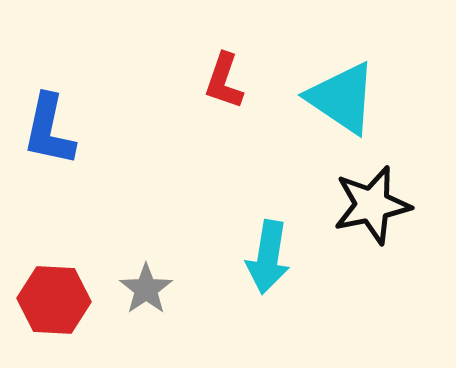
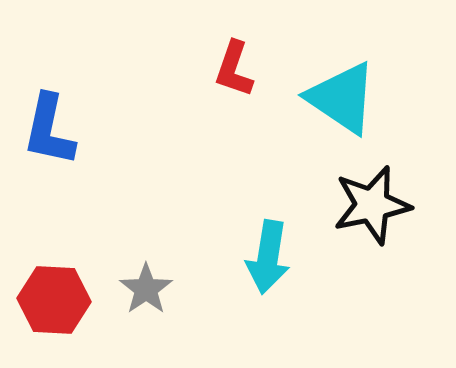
red L-shape: moved 10 px right, 12 px up
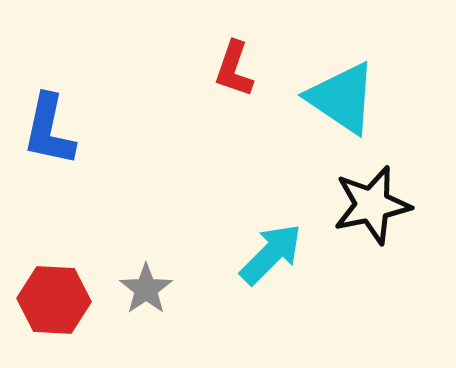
cyan arrow: moved 3 px right, 3 px up; rotated 144 degrees counterclockwise
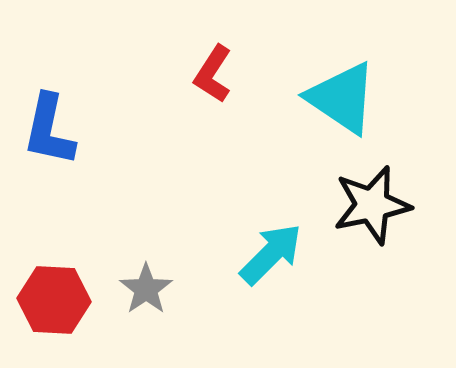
red L-shape: moved 21 px left, 5 px down; rotated 14 degrees clockwise
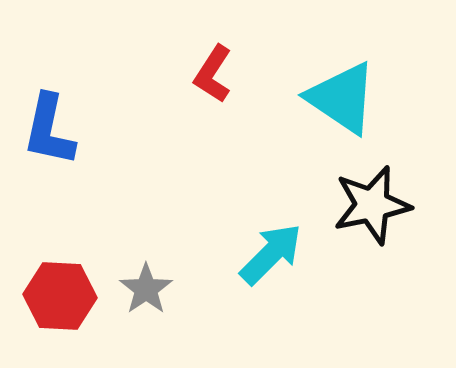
red hexagon: moved 6 px right, 4 px up
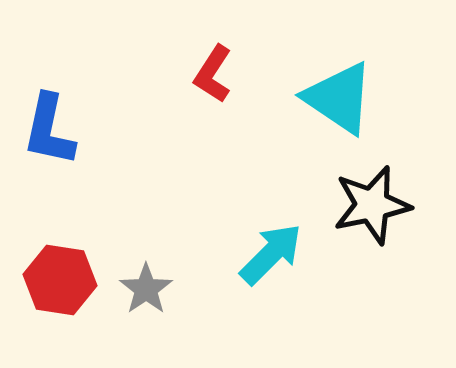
cyan triangle: moved 3 px left
red hexagon: moved 16 px up; rotated 6 degrees clockwise
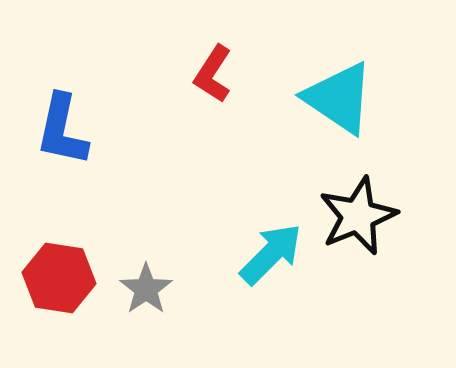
blue L-shape: moved 13 px right
black star: moved 14 px left, 11 px down; rotated 10 degrees counterclockwise
red hexagon: moved 1 px left, 2 px up
